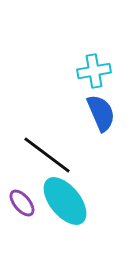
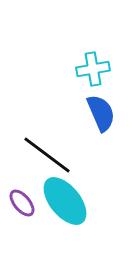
cyan cross: moved 1 px left, 2 px up
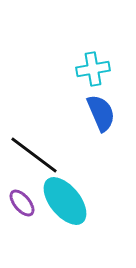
black line: moved 13 px left
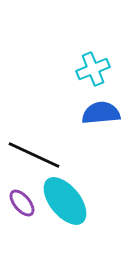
cyan cross: rotated 12 degrees counterclockwise
blue semicircle: rotated 72 degrees counterclockwise
black line: rotated 12 degrees counterclockwise
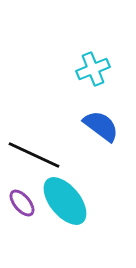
blue semicircle: moved 13 px down; rotated 42 degrees clockwise
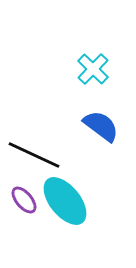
cyan cross: rotated 24 degrees counterclockwise
purple ellipse: moved 2 px right, 3 px up
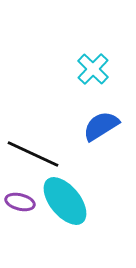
blue semicircle: rotated 69 degrees counterclockwise
black line: moved 1 px left, 1 px up
purple ellipse: moved 4 px left, 2 px down; rotated 36 degrees counterclockwise
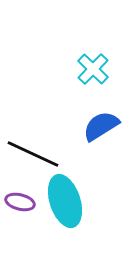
cyan ellipse: rotated 21 degrees clockwise
